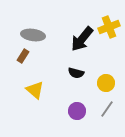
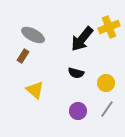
gray ellipse: rotated 20 degrees clockwise
purple circle: moved 1 px right
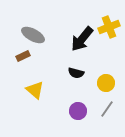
brown rectangle: rotated 32 degrees clockwise
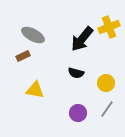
yellow triangle: rotated 30 degrees counterclockwise
purple circle: moved 2 px down
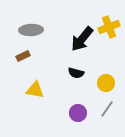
gray ellipse: moved 2 px left, 5 px up; rotated 30 degrees counterclockwise
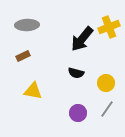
gray ellipse: moved 4 px left, 5 px up
yellow triangle: moved 2 px left, 1 px down
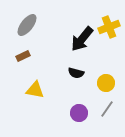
gray ellipse: rotated 50 degrees counterclockwise
yellow triangle: moved 2 px right, 1 px up
purple circle: moved 1 px right
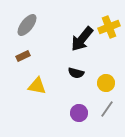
yellow triangle: moved 2 px right, 4 px up
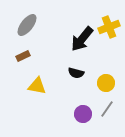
purple circle: moved 4 px right, 1 px down
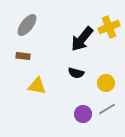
brown rectangle: rotated 32 degrees clockwise
gray line: rotated 24 degrees clockwise
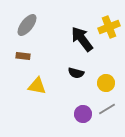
black arrow: rotated 104 degrees clockwise
